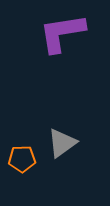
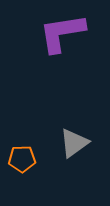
gray triangle: moved 12 px right
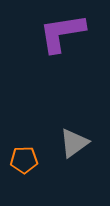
orange pentagon: moved 2 px right, 1 px down
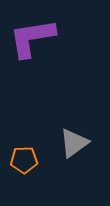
purple L-shape: moved 30 px left, 5 px down
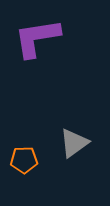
purple L-shape: moved 5 px right
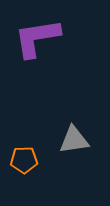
gray triangle: moved 3 px up; rotated 28 degrees clockwise
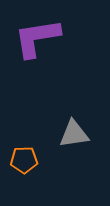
gray triangle: moved 6 px up
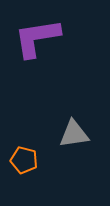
orange pentagon: rotated 16 degrees clockwise
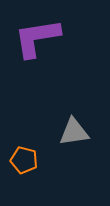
gray triangle: moved 2 px up
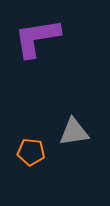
orange pentagon: moved 7 px right, 8 px up; rotated 8 degrees counterclockwise
